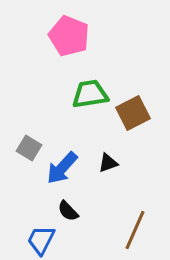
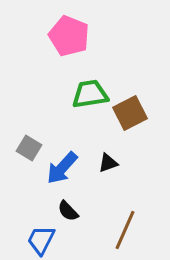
brown square: moved 3 px left
brown line: moved 10 px left
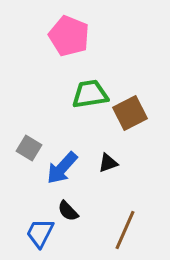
blue trapezoid: moved 1 px left, 7 px up
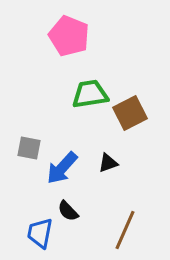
gray square: rotated 20 degrees counterclockwise
blue trapezoid: rotated 16 degrees counterclockwise
